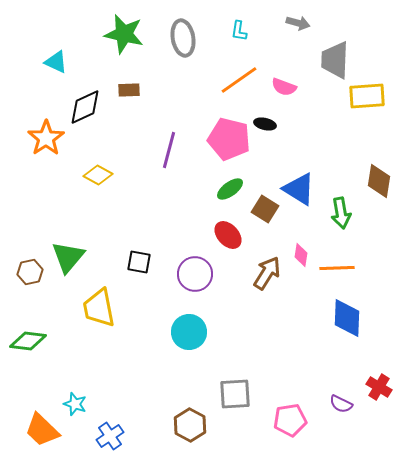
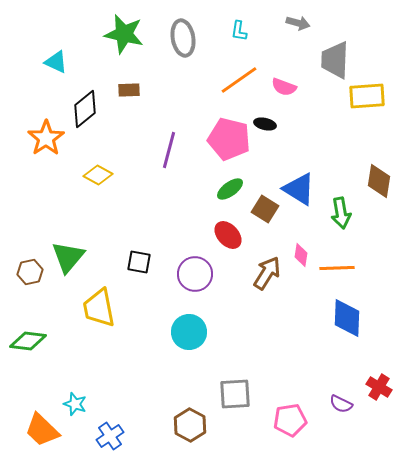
black diamond at (85, 107): moved 2 px down; rotated 15 degrees counterclockwise
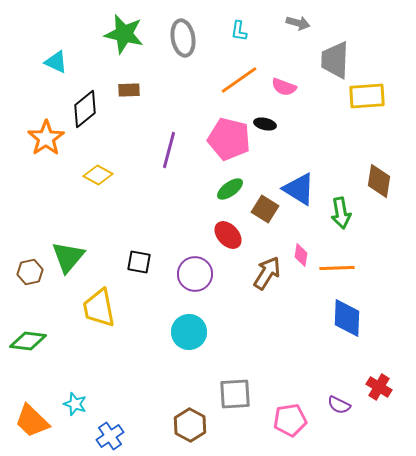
purple semicircle at (341, 404): moved 2 px left, 1 px down
orange trapezoid at (42, 430): moved 10 px left, 9 px up
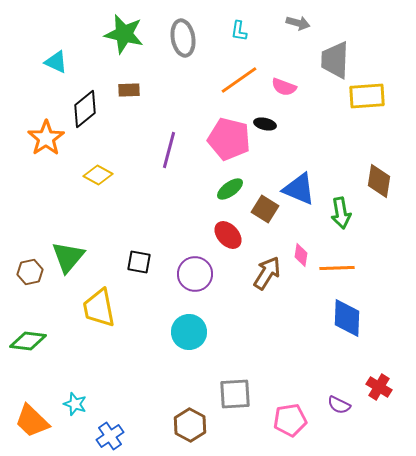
blue triangle at (299, 189): rotated 9 degrees counterclockwise
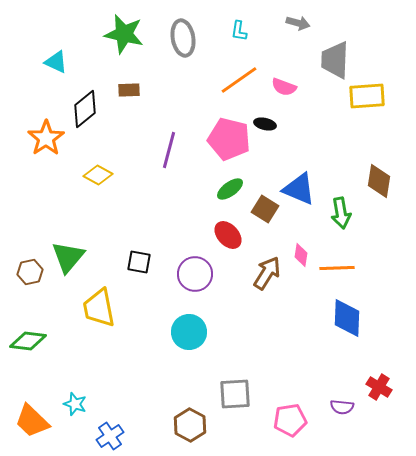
purple semicircle at (339, 405): moved 3 px right, 2 px down; rotated 20 degrees counterclockwise
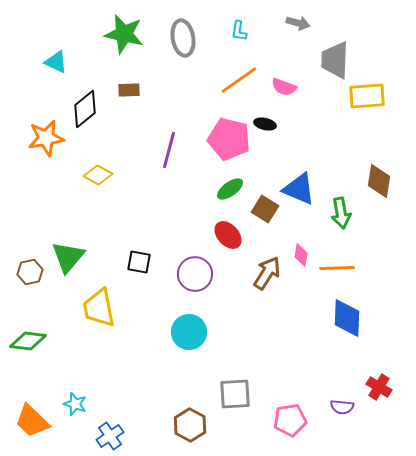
orange star at (46, 138): rotated 24 degrees clockwise
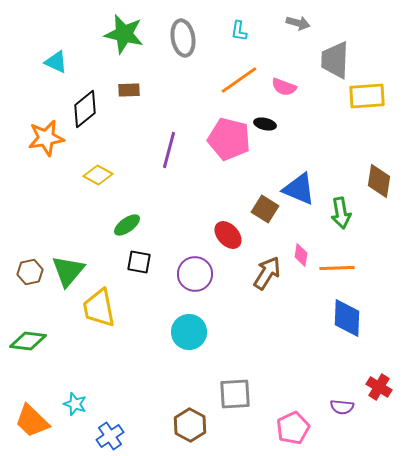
green ellipse at (230, 189): moved 103 px left, 36 px down
green triangle at (68, 257): moved 14 px down
pink pentagon at (290, 420): moved 3 px right, 8 px down; rotated 16 degrees counterclockwise
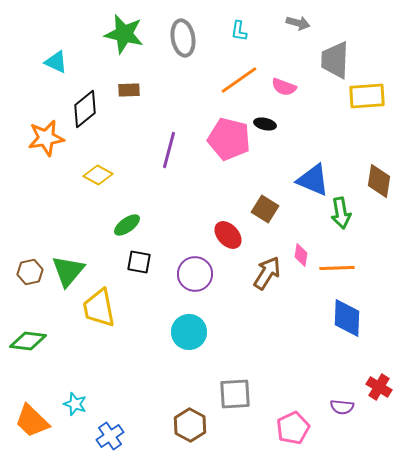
blue triangle at (299, 189): moved 14 px right, 9 px up
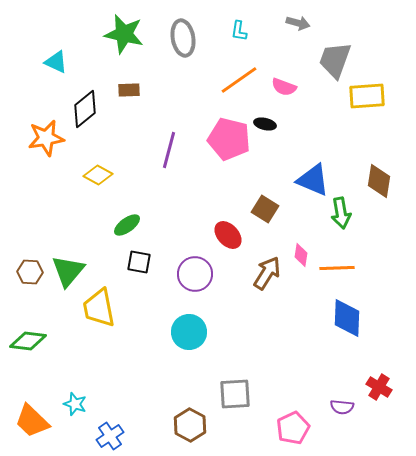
gray trapezoid at (335, 60): rotated 18 degrees clockwise
brown hexagon at (30, 272): rotated 15 degrees clockwise
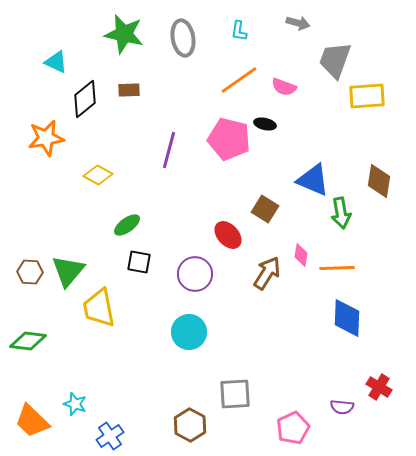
black diamond at (85, 109): moved 10 px up
